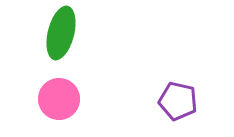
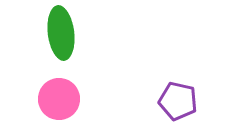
green ellipse: rotated 21 degrees counterclockwise
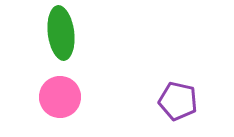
pink circle: moved 1 px right, 2 px up
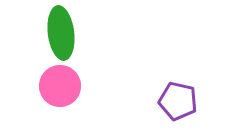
pink circle: moved 11 px up
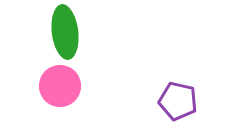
green ellipse: moved 4 px right, 1 px up
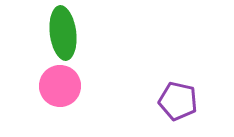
green ellipse: moved 2 px left, 1 px down
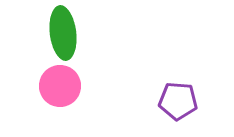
purple pentagon: rotated 9 degrees counterclockwise
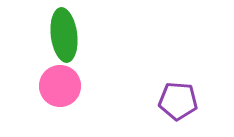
green ellipse: moved 1 px right, 2 px down
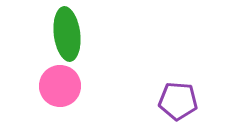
green ellipse: moved 3 px right, 1 px up
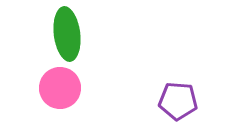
pink circle: moved 2 px down
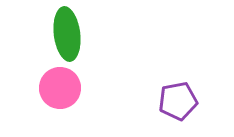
purple pentagon: rotated 15 degrees counterclockwise
